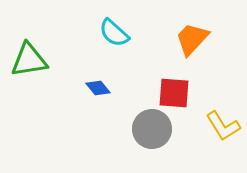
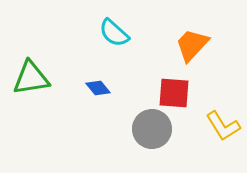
orange trapezoid: moved 6 px down
green triangle: moved 2 px right, 18 px down
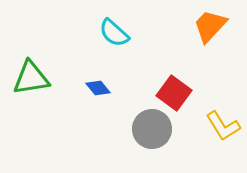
orange trapezoid: moved 18 px right, 19 px up
red square: rotated 32 degrees clockwise
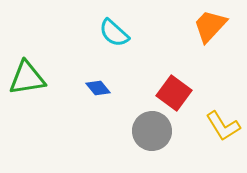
green triangle: moved 4 px left
gray circle: moved 2 px down
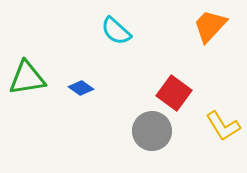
cyan semicircle: moved 2 px right, 2 px up
blue diamond: moved 17 px left; rotated 15 degrees counterclockwise
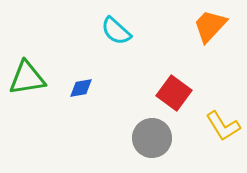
blue diamond: rotated 45 degrees counterclockwise
gray circle: moved 7 px down
